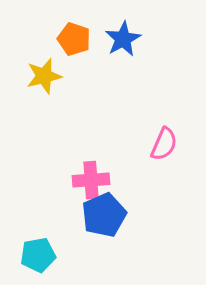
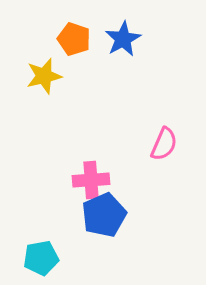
cyan pentagon: moved 3 px right, 3 px down
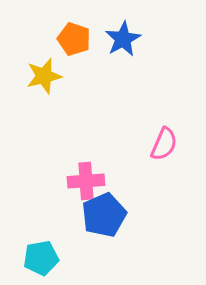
pink cross: moved 5 px left, 1 px down
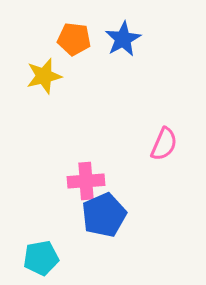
orange pentagon: rotated 12 degrees counterclockwise
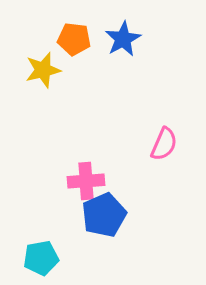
yellow star: moved 1 px left, 6 px up
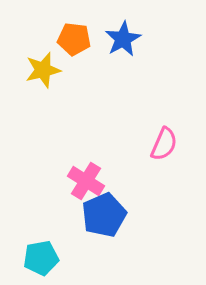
pink cross: rotated 36 degrees clockwise
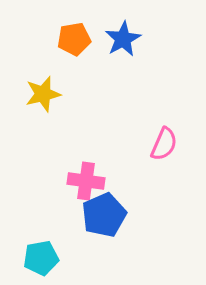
orange pentagon: rotated 16 degrees counterclockwise
yellow star: moved 24 px down
pink cross: rotated 24 degrees counterclockwise
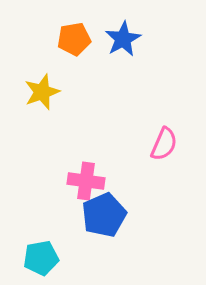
yellow star: moved 1 px left, 2 px up; rotated 6 degrees counterclockwise
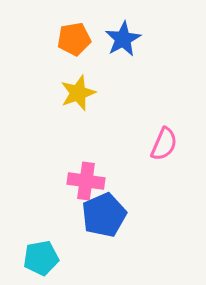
yellow star: moved 36 px right, 1 px down
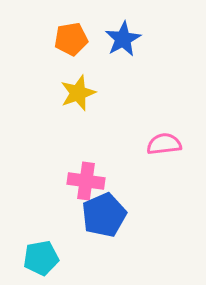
orange pentagon: moved 3 px left
pink semicircle: rotated 120 degrees counterclockwise
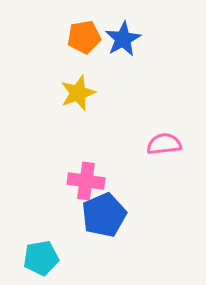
orange pentagon: moved 13 px right, 2 px up
